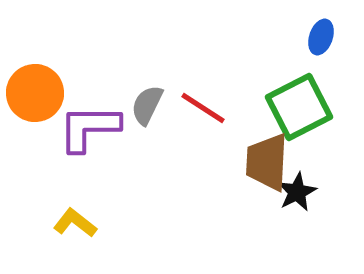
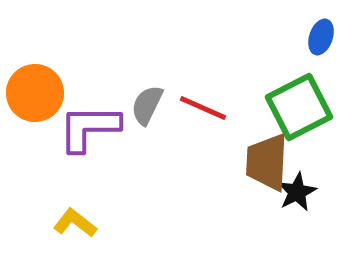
red line: rotated 9 degrees counterclockwise
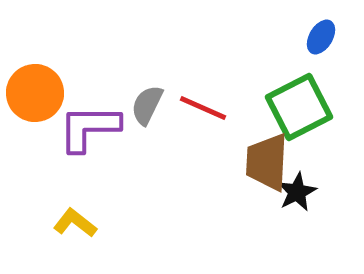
blue ellipse: rotated 12 degrees clockwise
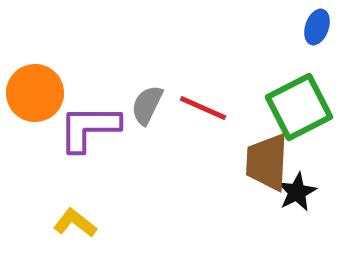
blue ellipse: moved 4 px left, 10 px up; rotated 12 degrees counterclockwise
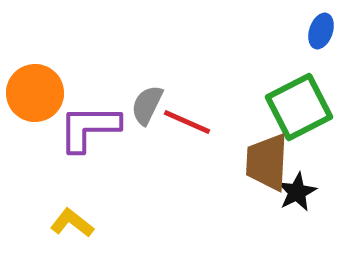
blue ellipse: moved 4 px right, 4 px down
red line: moved 16 px left, 14 px down
yellow L-shape: moved 3 px left
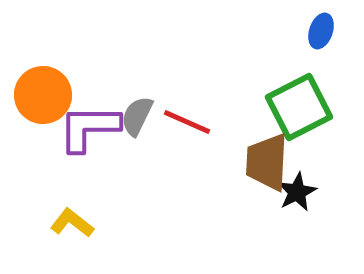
orange circle: moved 8 px right, 2 px down
gray semicircle: moved 10 px left, 11 px down
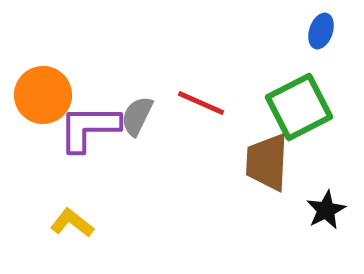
red line: moved 14 px right, 19 px up
black star: moved 29 px right, 18 px down
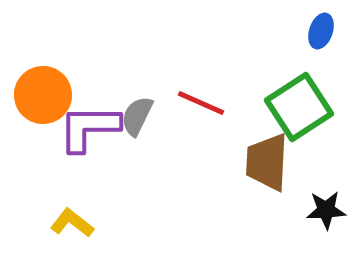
green square: rotated 6 degrees counterclockwise
black star: rotated 24 degrees clockwise
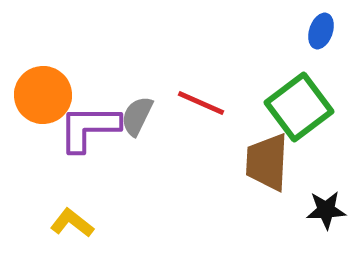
green square: rotated 4 degrees counterclockwise
